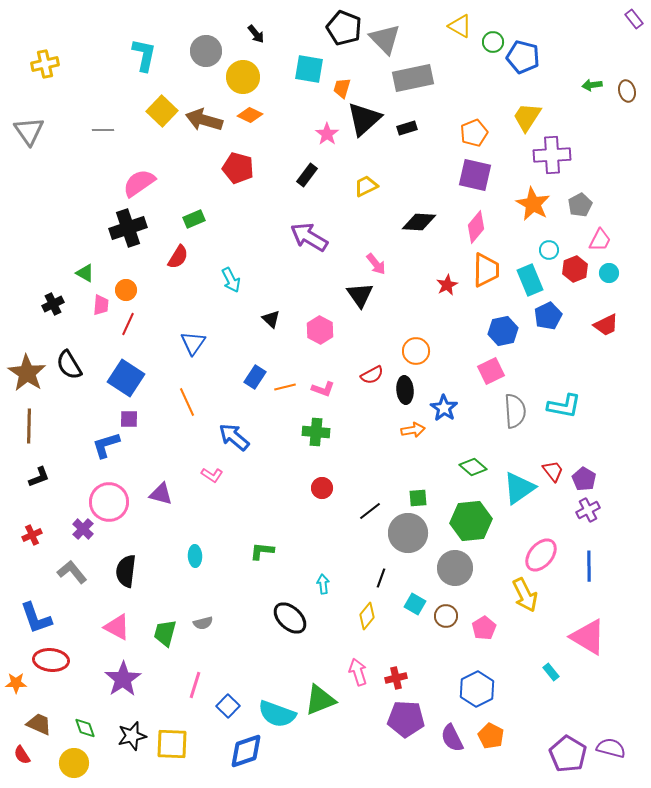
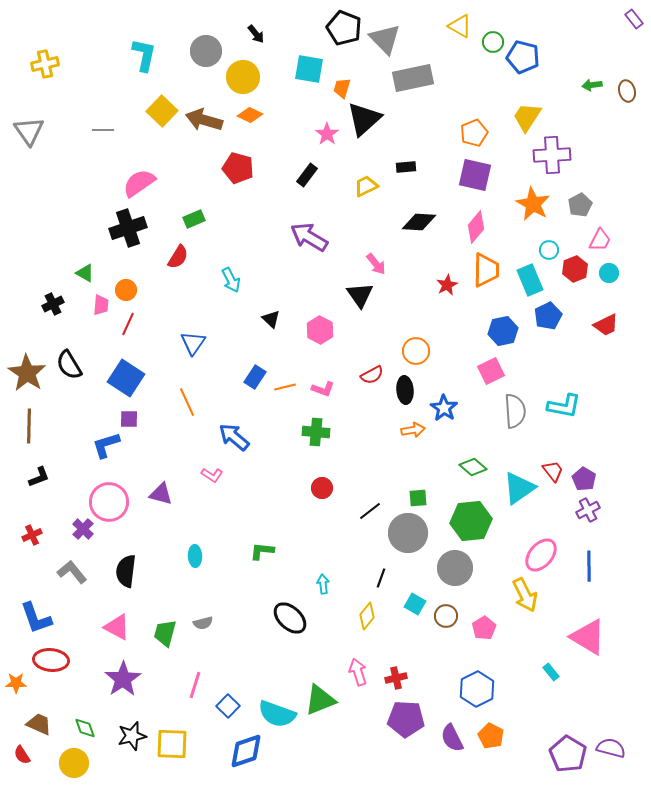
black rectangle at (407, 128): moved 1 px left, 39 px down; rotated 12 degrees clockwise
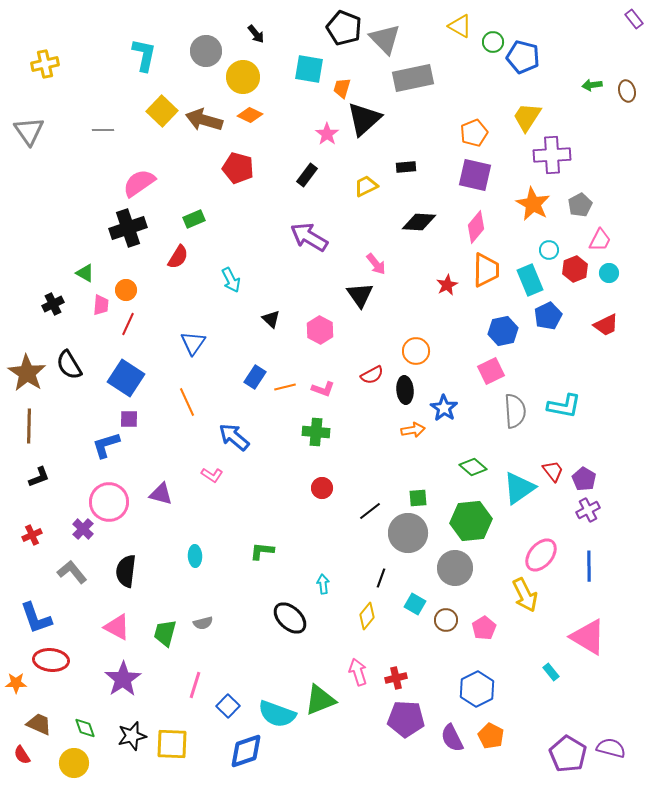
brown circle at (446, 616): moved 4 px down
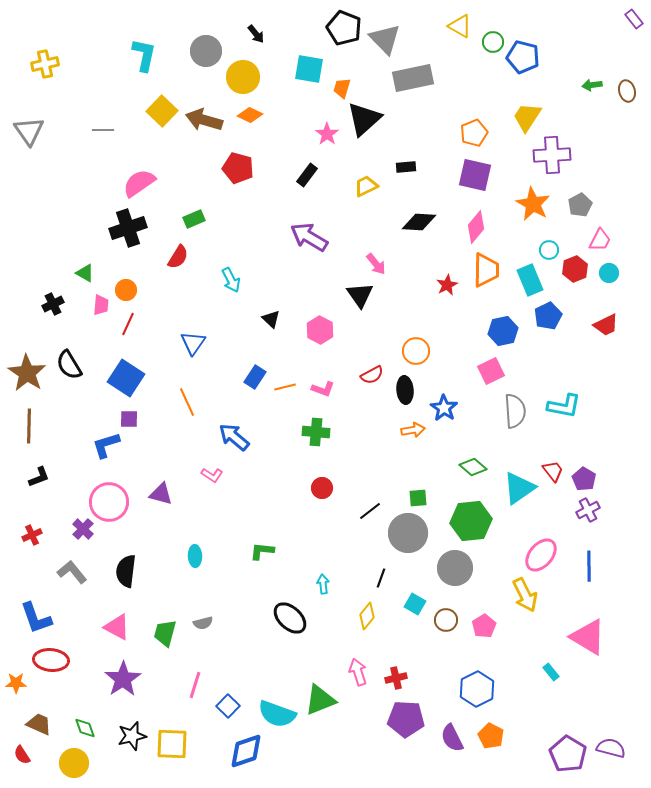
pink pentagon at (484, 628): moved 2 px up
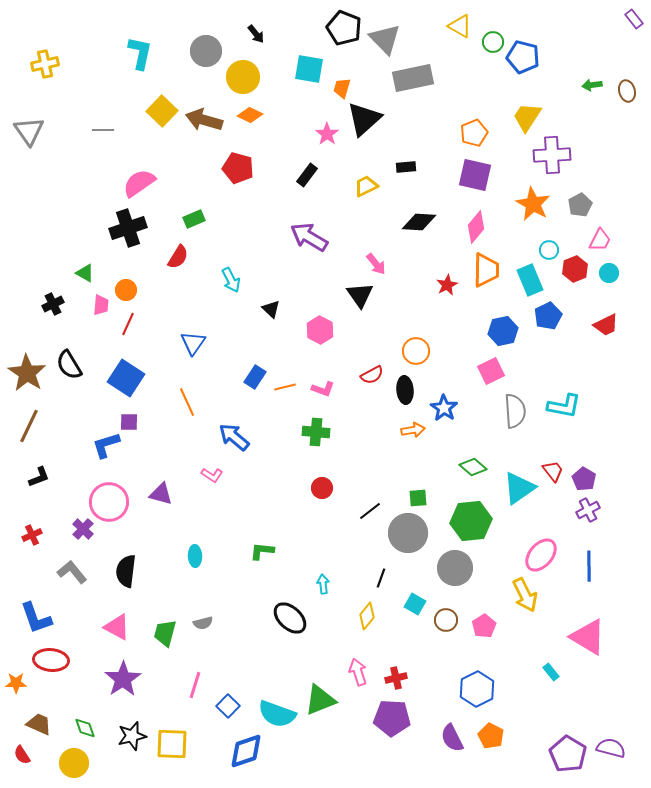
cyan L-shape at (144, 55): moved 4 px left, 2 px up
black triangle at (271, 319): moved 10 px up
purple square at (129, 419): moved 3 px down
brown line at (29, 426): rotated 24 degrees clockwise
purple pentagon at (406, 719): moved 14 px left, 1 px up
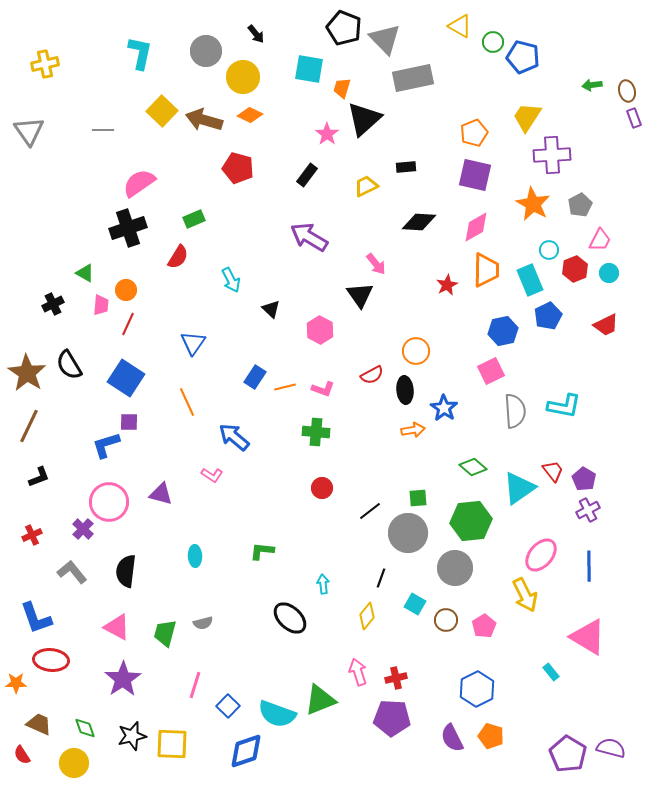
purple rectangle at (634, 19): moved 99 px down; rotated 18 degrees clockwise
pink diamond at (476, 227): rotated 20 degrees clockwise
orange pentagon at (491, 736): rotated 10 degrees counterclockwise
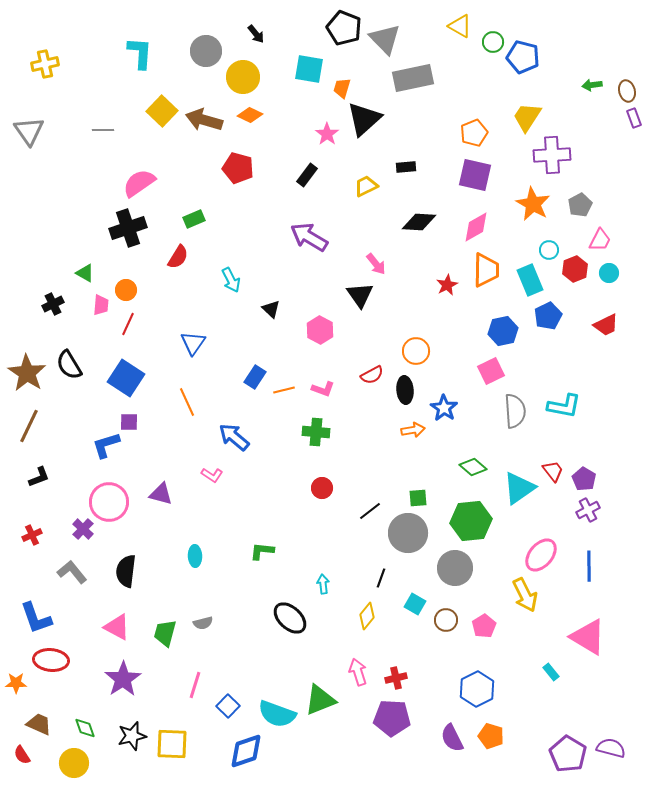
cyan L-shape at (140, 53): rotated 8 degrees counterclockwise
orange line at (285, 387): moved 1 px left, 3 px down
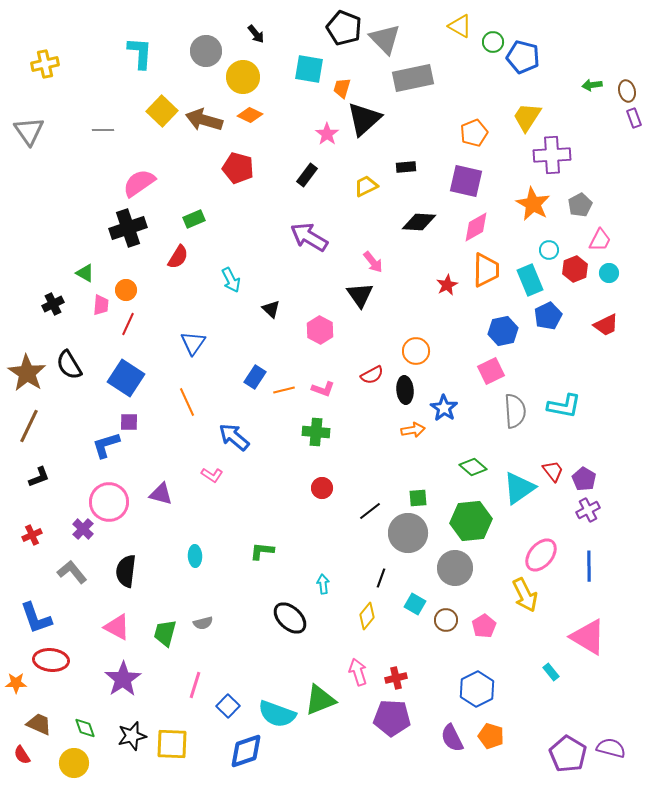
purple square at (475, 175): moved 9 px left, 6 px down
pink arrow at (376, 264): moved 3 px left, 2 px up
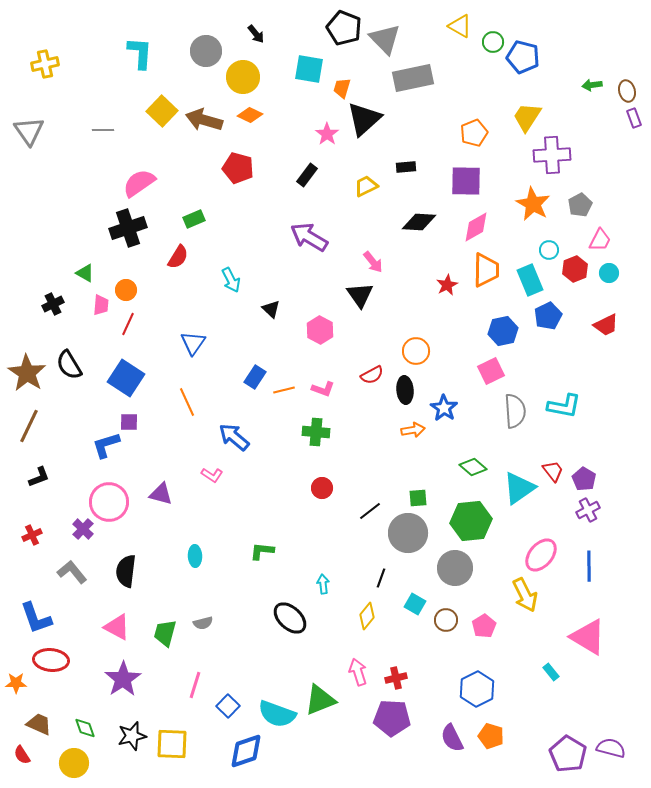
purple square at (466, 181): rotated 12 degrees counterclockwise
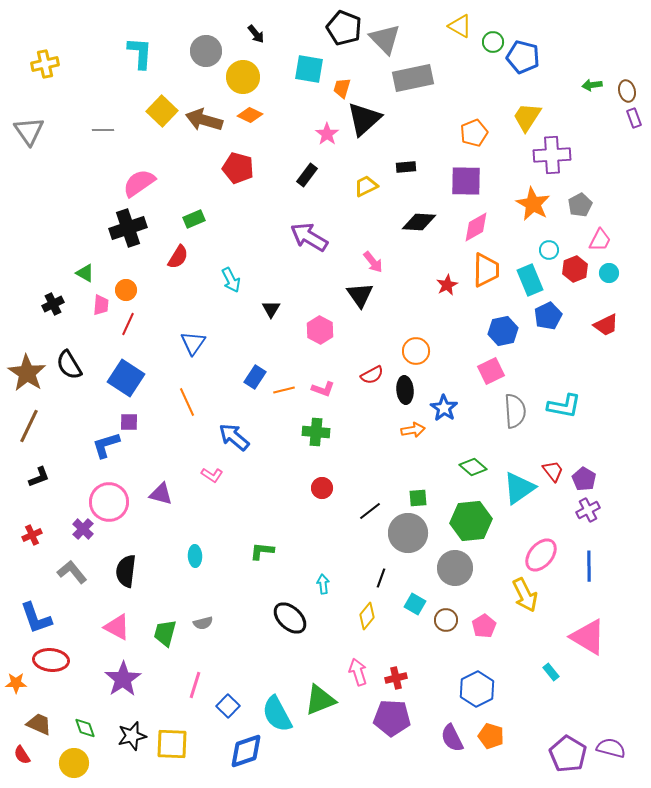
black triangle at (271, 309): rotated 18 degrees clockwise
cyan semicircle at (277, 714): rotated 42 degrees clockwise
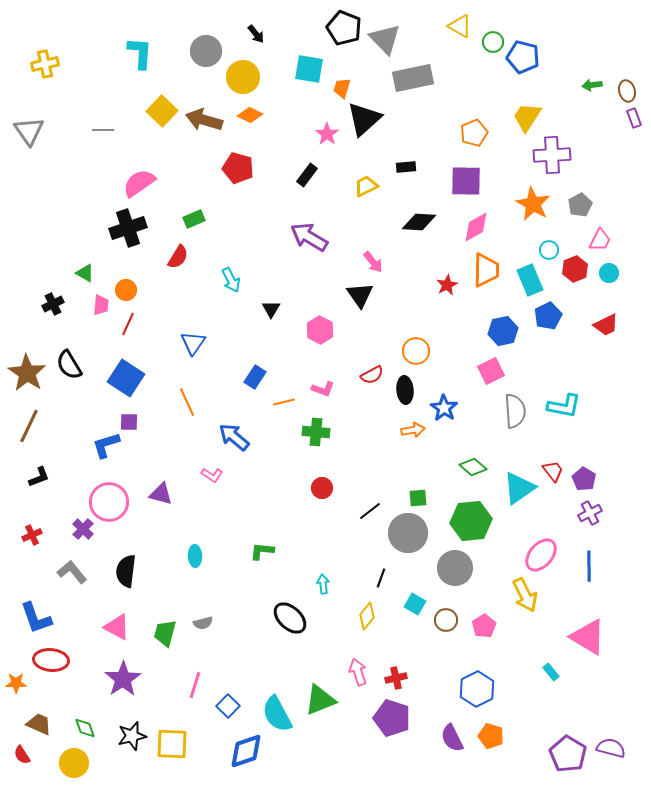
orange line at (284, 390): moved 12 px down
purple cross at (588, 510): moved 2 px right, 3 px down
purple pentagon at (392, 718): rotated 15 degrees clockwise
